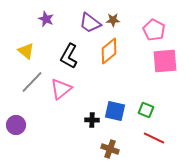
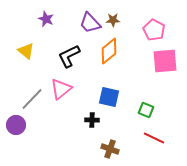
purple trapezoid: rotated 10 degrees clockwise
black L-shape: rotated 35 degrees clockwise
gray line: moved 17 px down
blue square: moved 6 px left, 14 px up
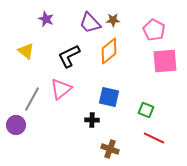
gray line: rotated 15 degrees counterclockwise
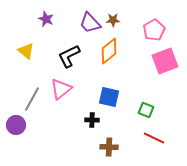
pink pentagon: rotated 15 degrees clockwise
pink square: rotated 16 degrees counterclockwise
brown cross: moved 1 px left, 2 px up; rotated 18 degrees counterclockwise
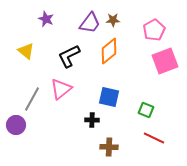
purple trapezoid: rotated 100 degrees counterclockwise
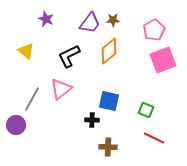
pink square: moved 2 px left, 1 px up
blue square: moved 4 px down
brown cross: moved 1 px left
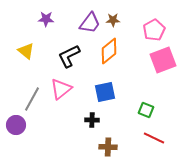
purple star: rotated 21 degrees counterclockwise
blue square: moved 4 px left, 9 px up; rotated 25 degrees counterclockwise
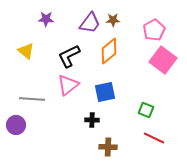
pink square: rotated 32 degrees counterclockwise
pink triangle: moved 7 px right, 4 px up
gray line: rotated 65 degrees clockwise
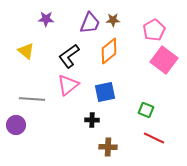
purple trapezoid: rotated 15 degrees counterclockwise
black L-shape: rotated 10 degrees counterclockwise
pink square: moved 1 px right
